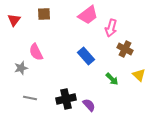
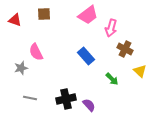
red triangle: moved 1 px right; rotated 48 degrees counterclockwise
yellow triangle: moved 1 px right, 4 px up
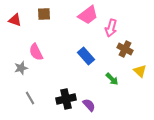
gray line: rotated 48 degrees clockwise
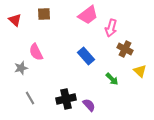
red triangle: rotated 24 degrees clockwise
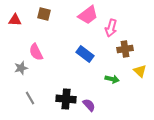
brown square: rotated 16 degrees clockwise
red triangle: rotated 40 degrees counterclockwise
brown cross: rotated 35 degrees counterclockwise
blue rectangle: moved 1 px left, 2 px up; rotated 12 degrees counterclockwise
green arrow: rotated 32 degrees counterclockwise
black cross: rotated 18 degrees clockwise
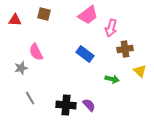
black cross: moved 6 px down
